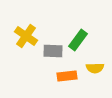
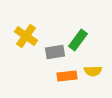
gray rectangle: moved 2 px right, 1 px down; rotated 12 degrees counterclockwise
yellow semicircle: moved 2 px left, 3 px down
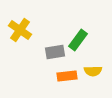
yellow cross: moved 6 px left, 6 px up
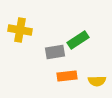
yellow cross: rotated 25 degrees counterclockwise
green rectangle: rotated 20 degrees clockwise
yellow semicircle: moved 4 px right, 10 px down
